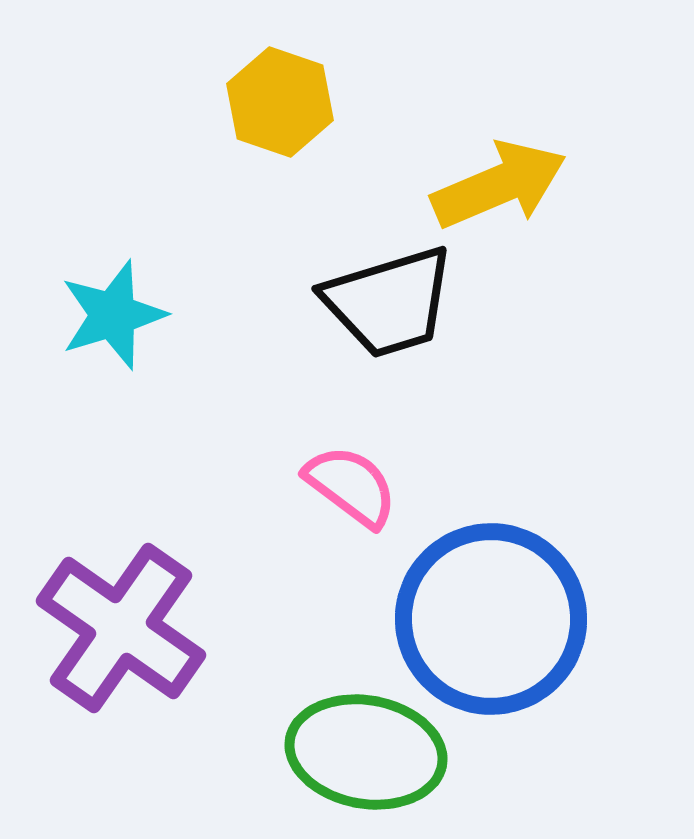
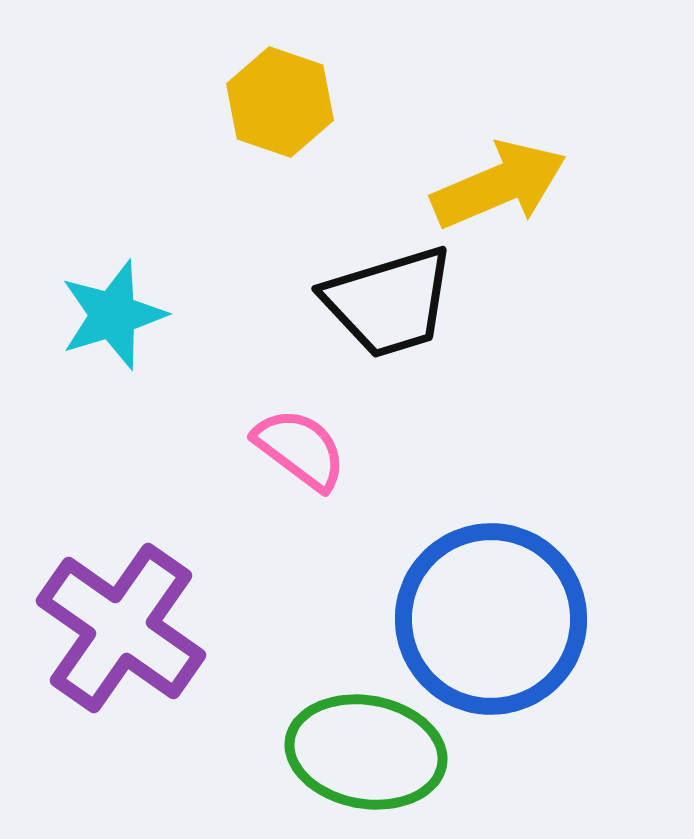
pink semicircle: moved 51 px left, 37 px up
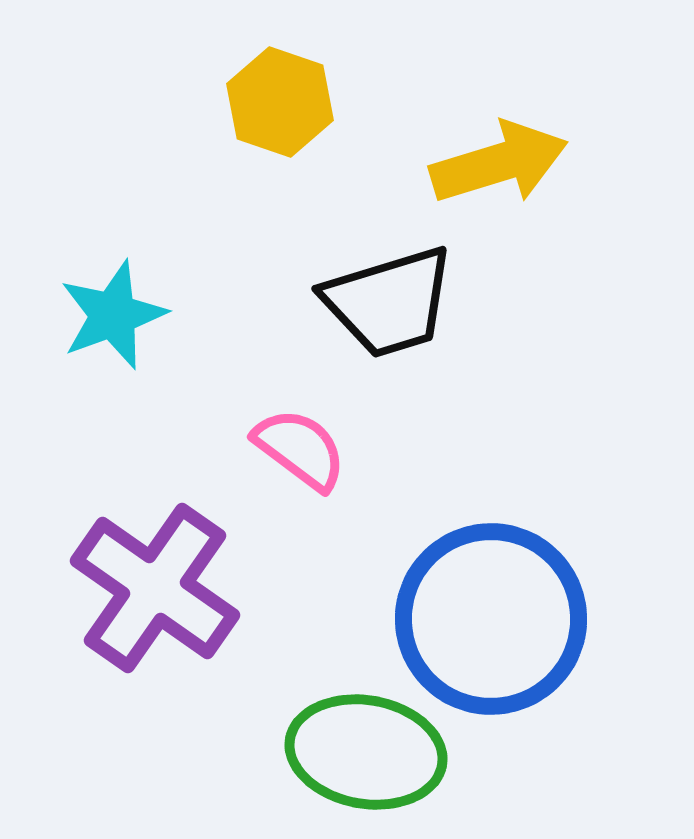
yellow arrow: moved 22 px up; rotated 6 degrees clockwise
cyan star: rotated 3 degrees counterclockwise
purple cross: moved 34 px right, 40 px up
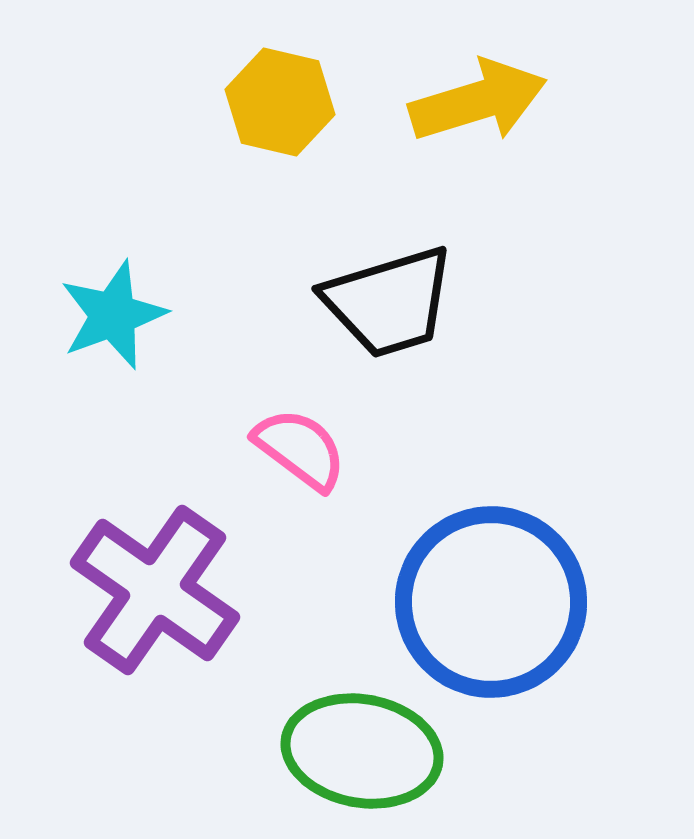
yellow hexagon: rotated 6 degrees counterclockwise
yellow arrow: moved 21 px left, 62 px up
purple cross: moved 2 px down
blue circle: moved 17 px up
green ellipse: moved 4 px left, 1 px up
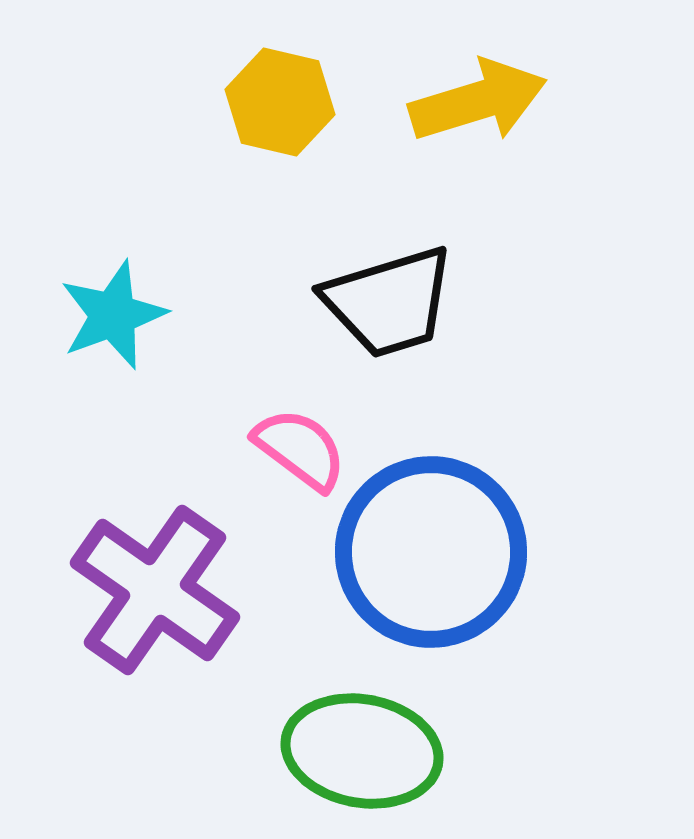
blue circle: moved 60 px left, 50 px up
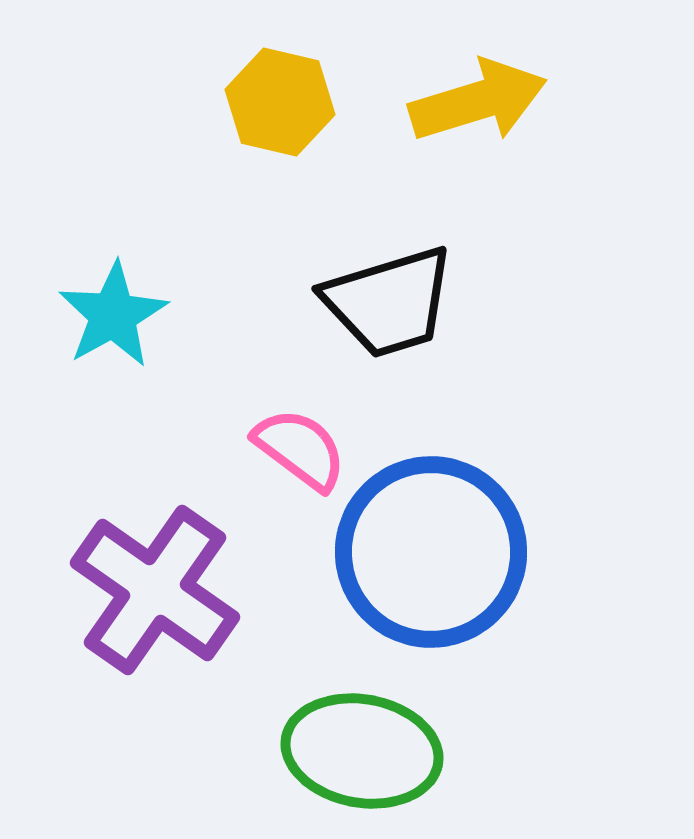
cyan star: rotated 9 degrees counterclockwise
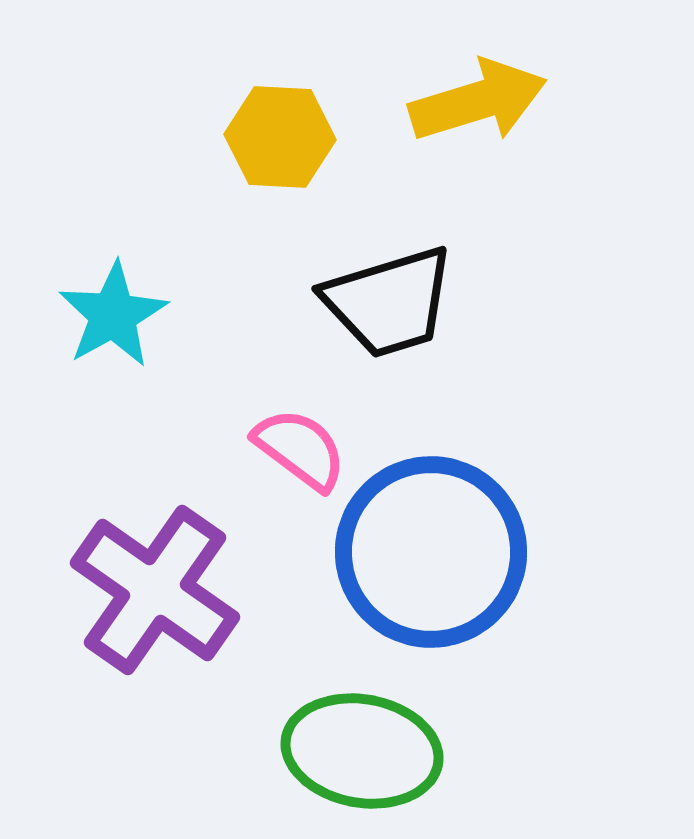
yellow hexagon: moved 35 px down; rotated 10 degrees counterclockwise
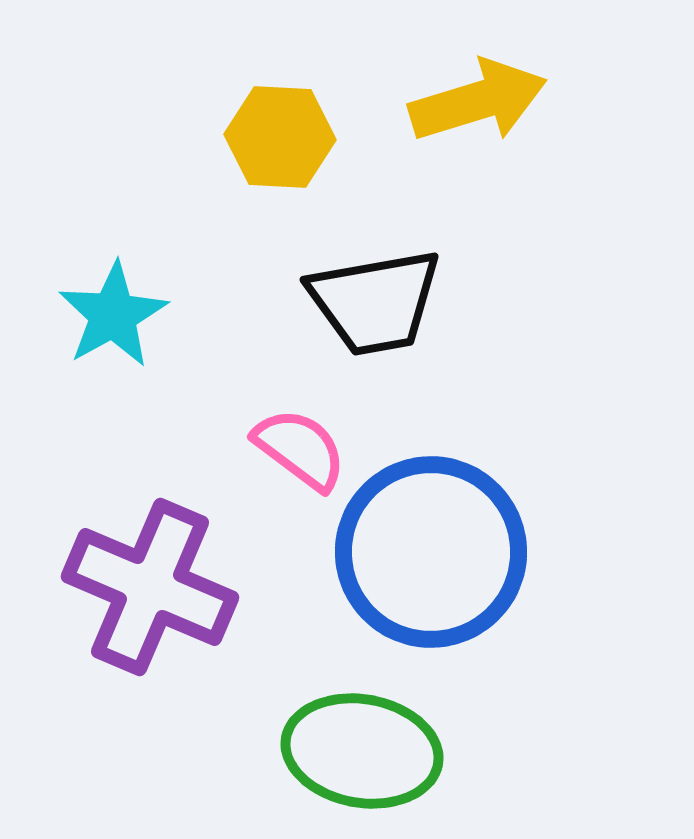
black trapezoid: moved 14 px left; rotated 7 degrees clockwise
purple cross: moved 5 px left, 3 px up; rotated 12 degrees counterclockwise
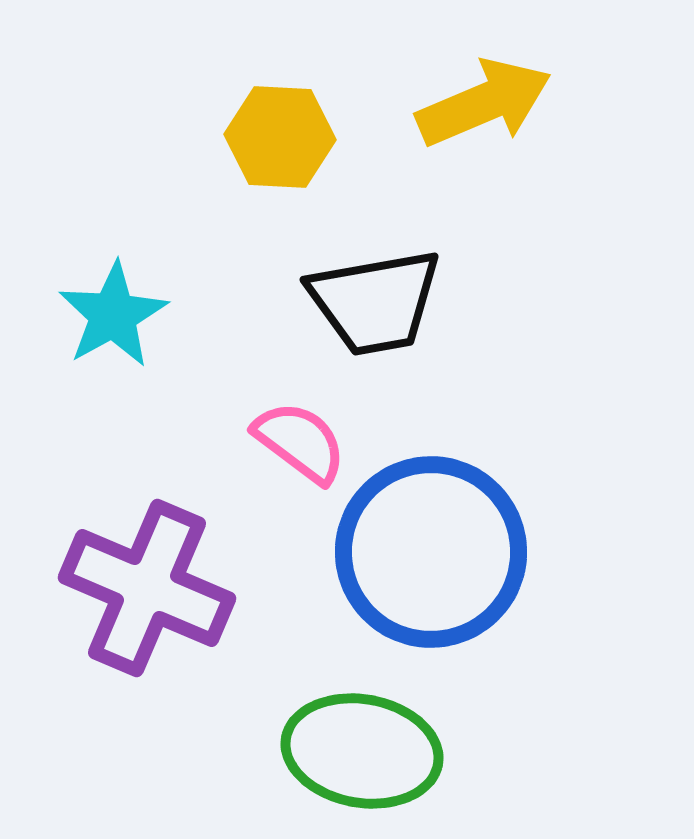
yellow arrow: moved 6 px right, 2 px down; rotated 6 degrees counterclockwise
pink semicircle: moved 7 px up
purple cross: moved 3 px left, 1 px down
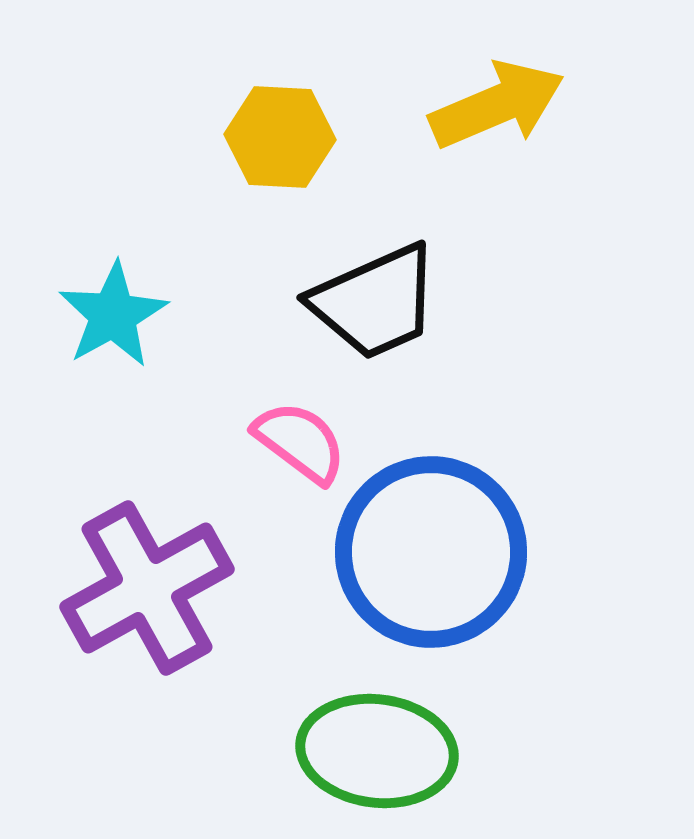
yellow arrow: moved 13 px right, 2 px down
black trapezoid: rotated 14 degrees counterclockwise
purple cross: rotated 38 degrees clockwise
green ellipse: moved 15 px right; rotated 3 degrees counterclockwise
